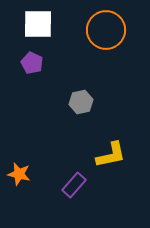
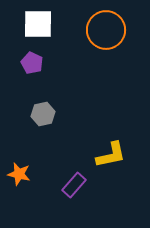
gray hexagon: moved 38 px left, 12 px down
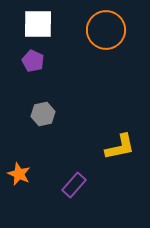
purple pentagon: moved 1 px right, 2 px up
yellow L-shape: moved 9 px right, 8 px up
orange star: rotated 10 degrees clockwise
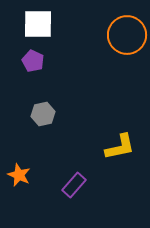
orange circle: moved 21 px right, 5 px down
orange star: moved 1 px down
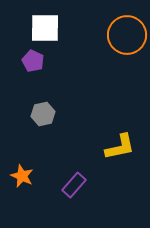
white square: moved 7 px right, 4 px down
orange star: moved 3 px right, 1 px down
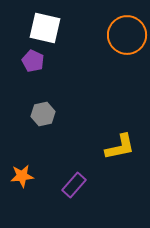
white square: rotated 12 degrees clockwise
orange star: rotated 30 degrees counterclockwise
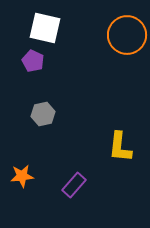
yellow L-shape: rotated 108 degrees clockwise
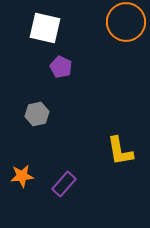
orange circle: moved 1 px left, 13 px up
purple pentagon: moved 28 px right, 6 px down
gray hexagon: moved 6 px left
yellow L-shape: moved 4 px down; rotated 16 degrees counterclockwise
purple rectangle: moved 10 px left, 1 px up
